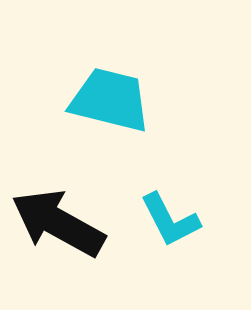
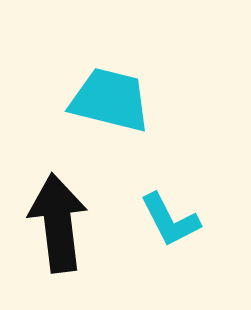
black arrow: rotated 54 degrees clockwise
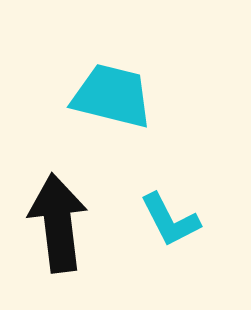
cyan trapezoid: moved 2 px right, 4 px up
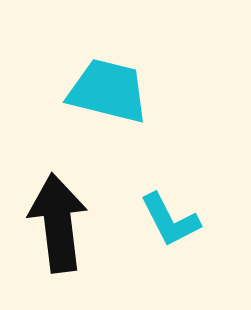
cyan trapezoid: moved 4 px left, 5 px up
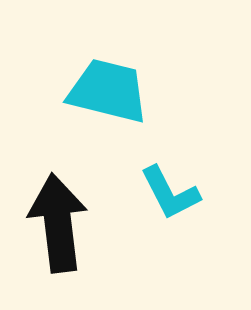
cyan L-shape: moved 27 px up
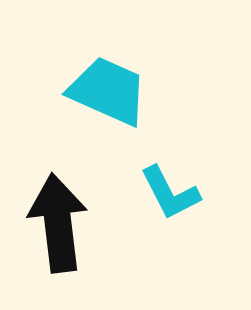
cyan trapezoid: rotated 10 degrees clockwise
